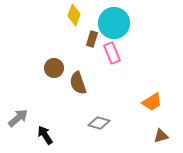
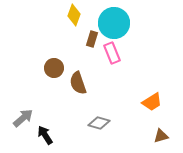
gray arrow: moved 5 px right
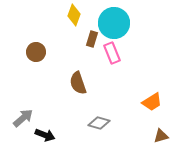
brown circle: moved 18 px left, 16 px up
black arrow: rotated 144 degrees clockwise
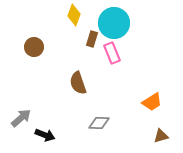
brown circle: moved 2 px left, 5 px up
gray arrow: moved 2 px left
gray diamond: rotated 15 degrees counterclockwise
